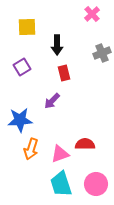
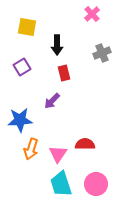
yellow square: rotated 12 degrees clockwise
pink triangle: moved 2 px left; rotated 36 degrees counterclockwise
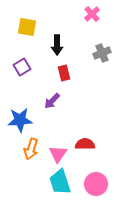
cyan trapezoid: moved 1 px left, 2 px up
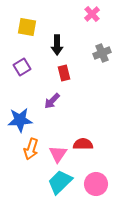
red semicircle: moved 2 px left
cyan trapezoid: rotated 64 degrees clockwise
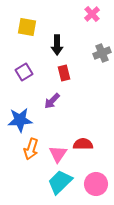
purple square: moved 2 px right, 5 px down
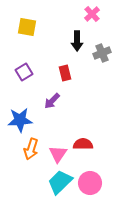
black arrow: moved 20 px right, 4 px up
red rectangle: moved 1 px right
pink circle: moved 6 px left, 1 px up
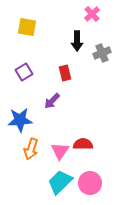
pink triangle: moved 2 px right, 3 px up
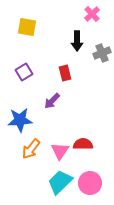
orange arrow: rotated 20 degrees clockwise
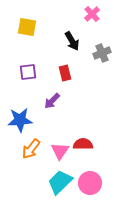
black arrow: moved 5 px left; rotated 30 degrees counterclockwise
purple square: moved 4 px right; rotated 24 degrees clockwise
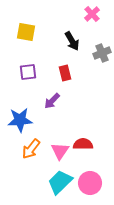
yellow square: moved 1 px left, 5 px down
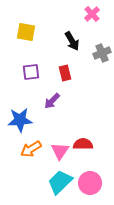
purple square: moved 3 px right
orange arrow: rotated 20 degrees clockwise
